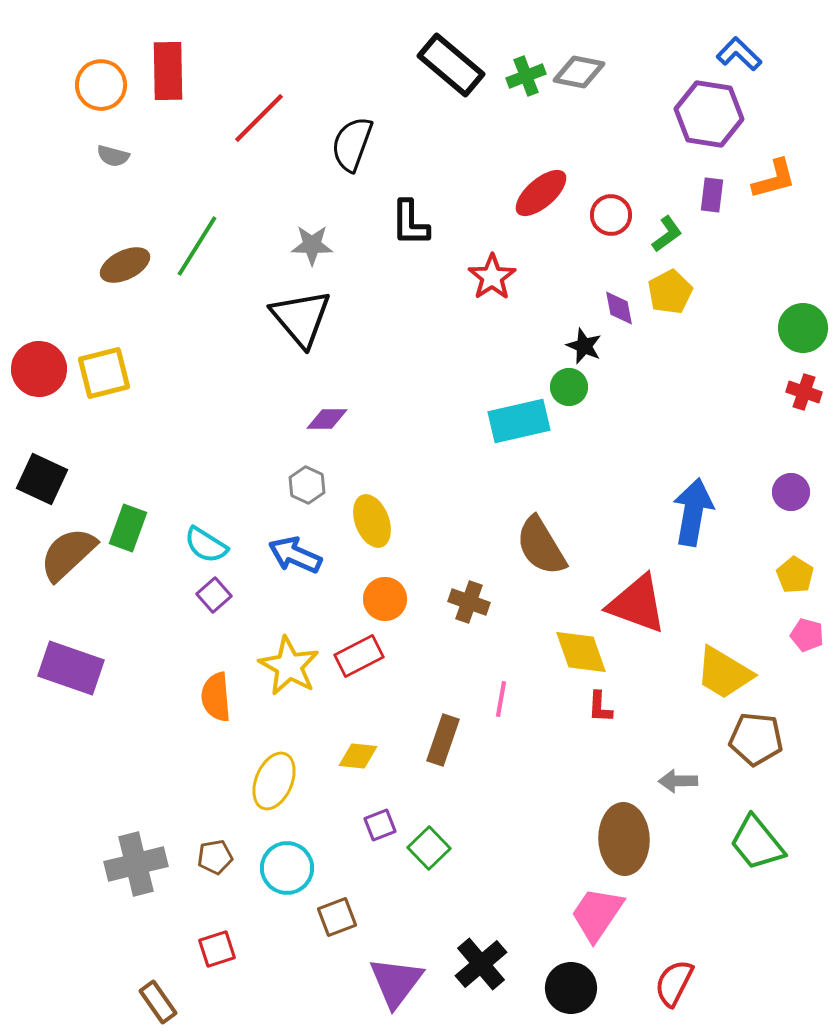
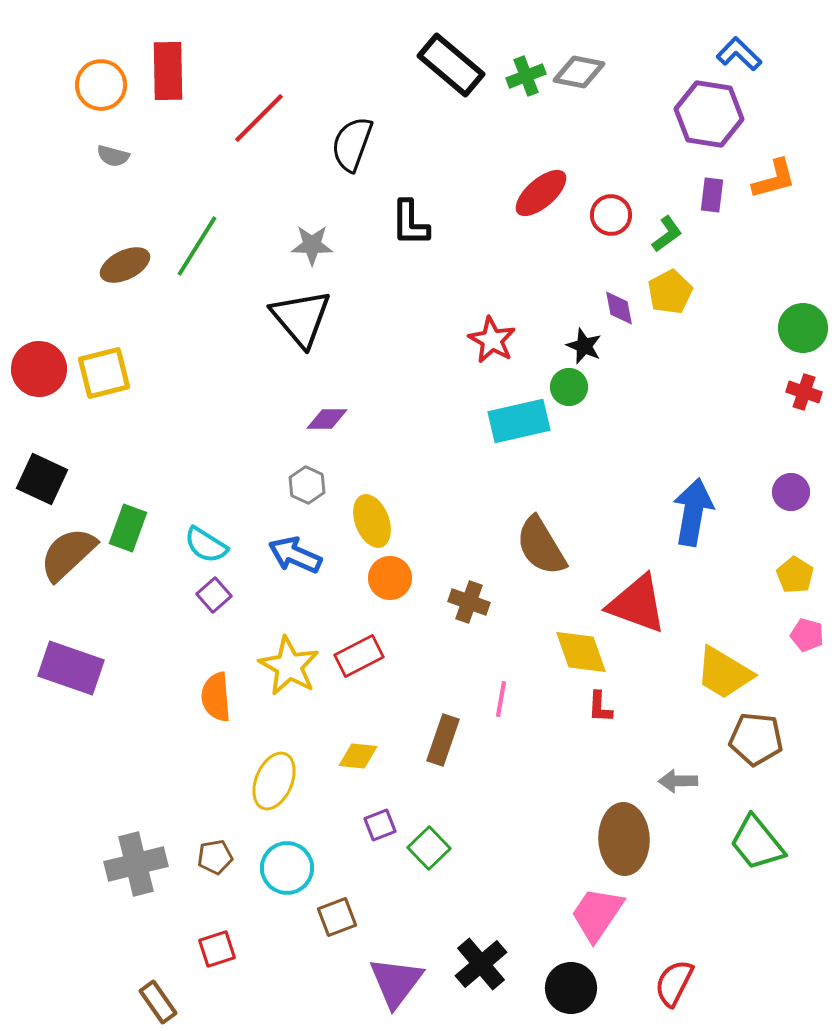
red star at (492, 277): moved 63 px down; rotated 9 degrees counterclockwise
orange circle at (385, 599): moved 5 px right, 21 px up
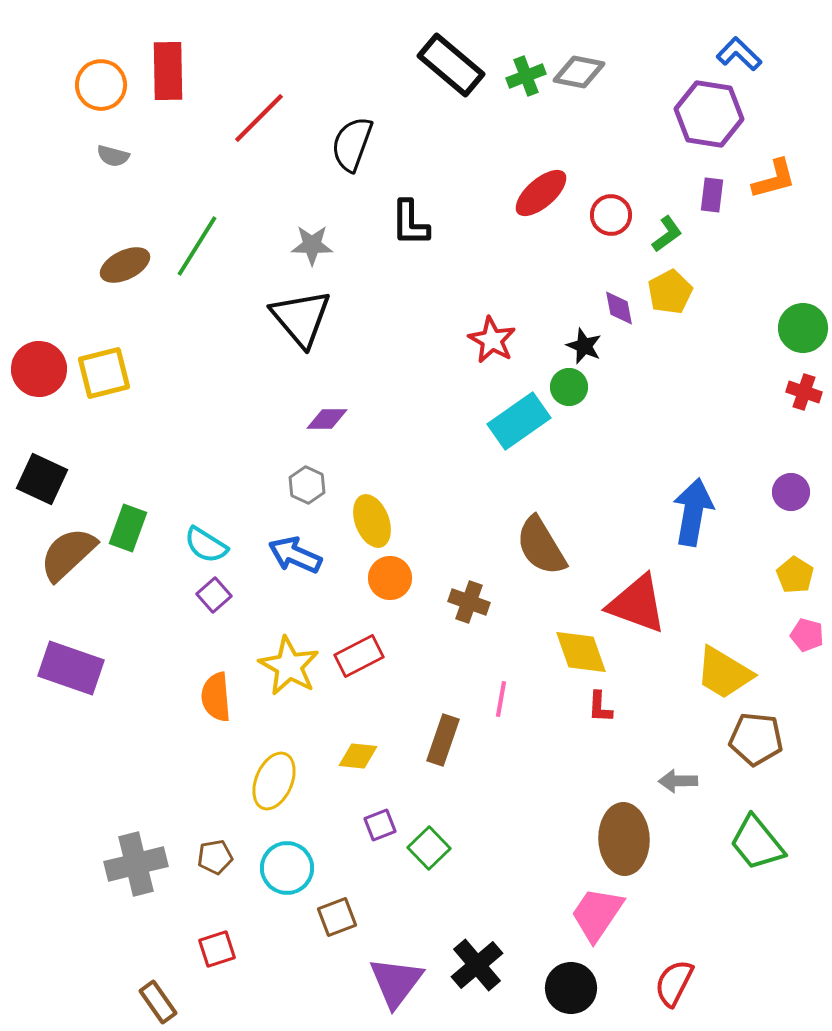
cyan rectangle at (519, 421): rotated 22 degrees counterclockwise
black cross at (481, 964): moved 4 px left, 1 px down
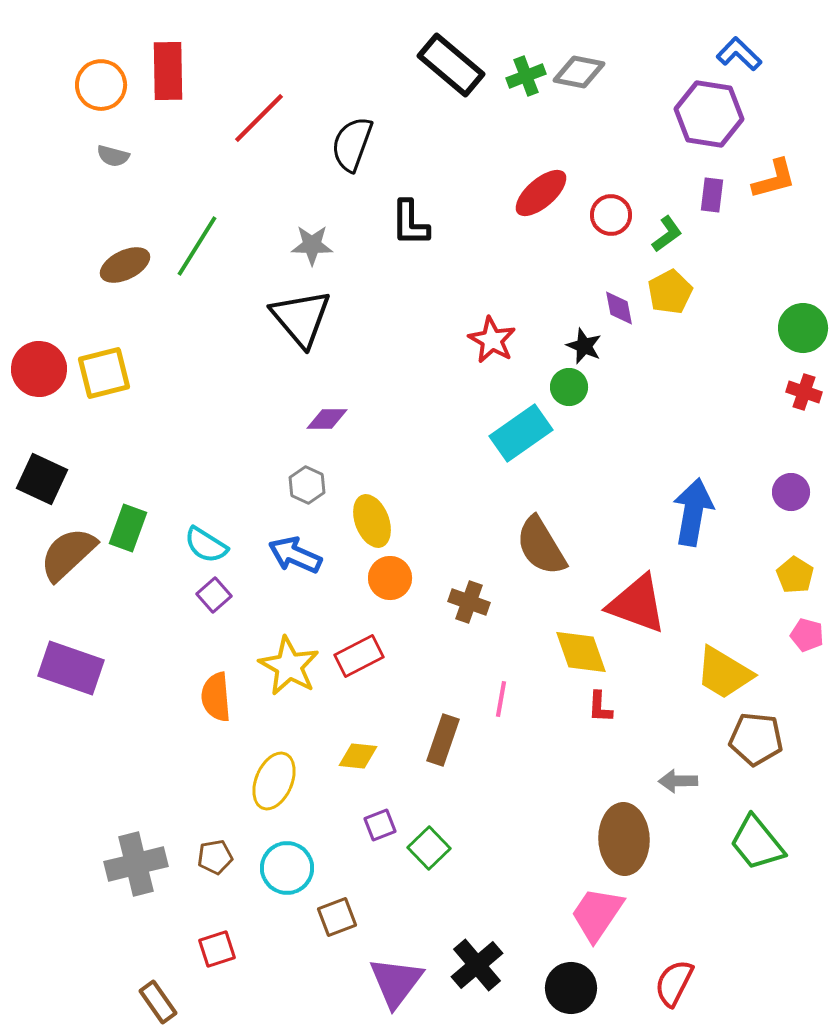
cyan rectangle at (519, 421): moved 2 px right, 12 px down
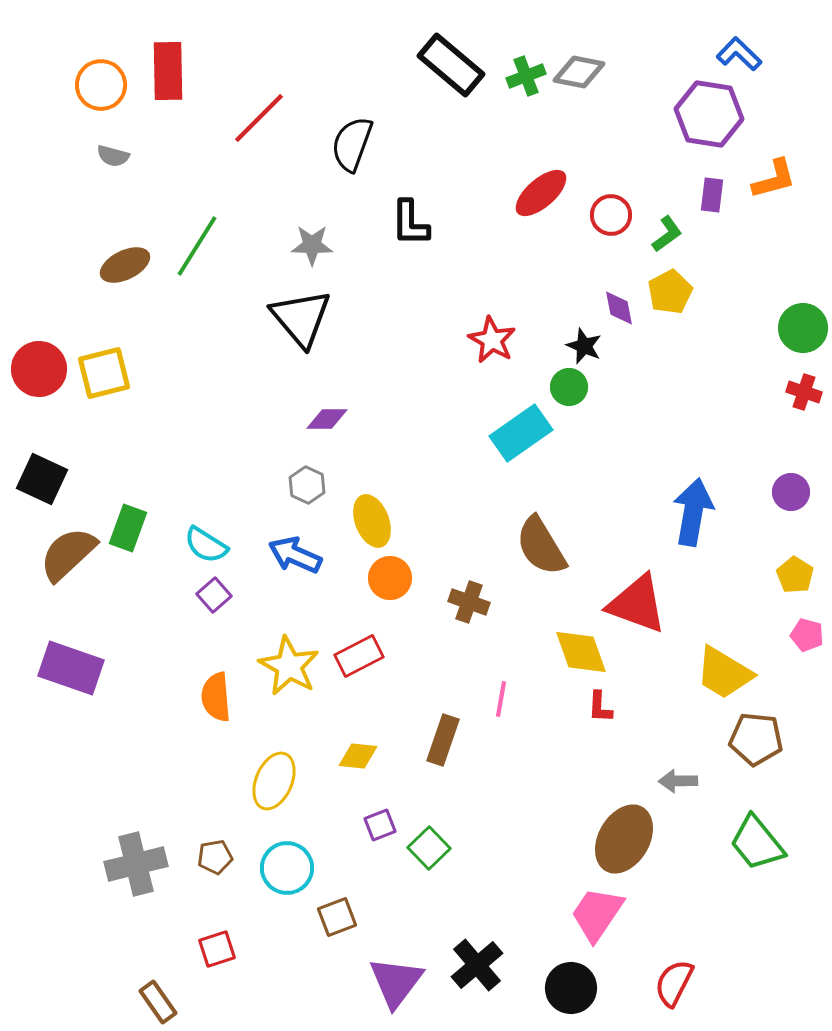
brown ellipse at (624, 839): rotated 32 degrees clockwise
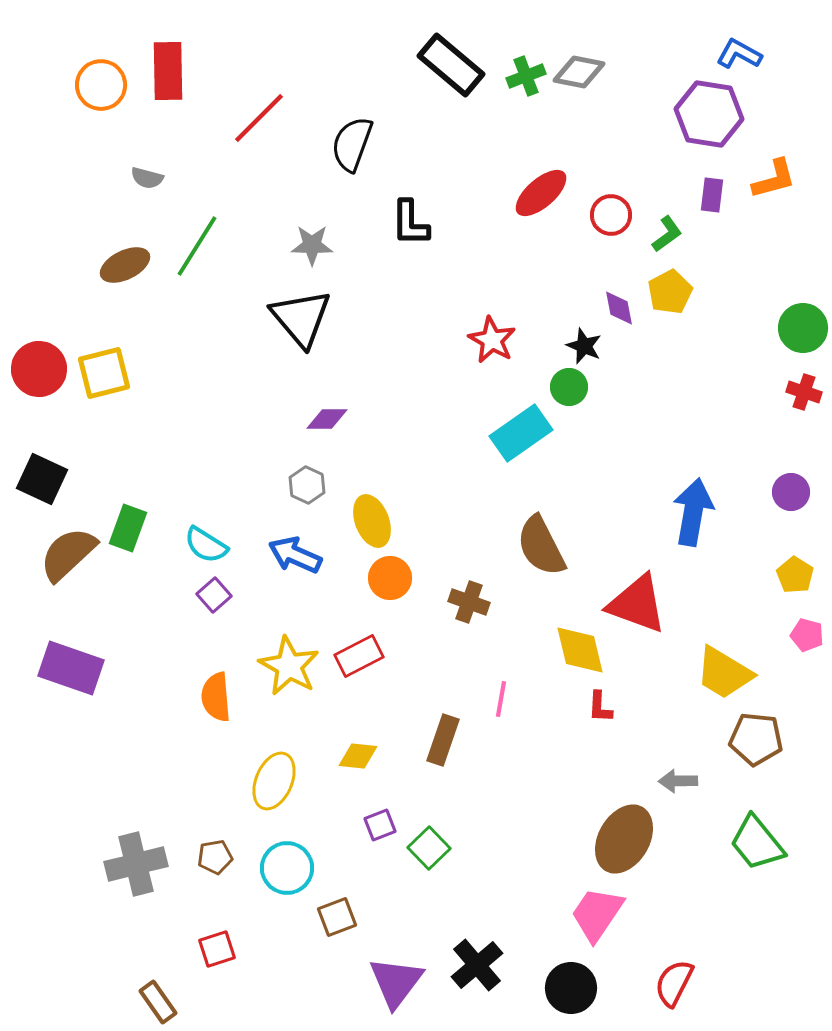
blue L-shape at (739, 54): rotated 15 degrees counterclockwise
gray semicircle at (113, 156): moved 34 px right, 22 px down
brown semicircle at (541, 546): rotated 4 degrees clockwise
yellow diamond at (581, 652): moved 1 px left, 2 px up; rotated 6 degrees clockwise
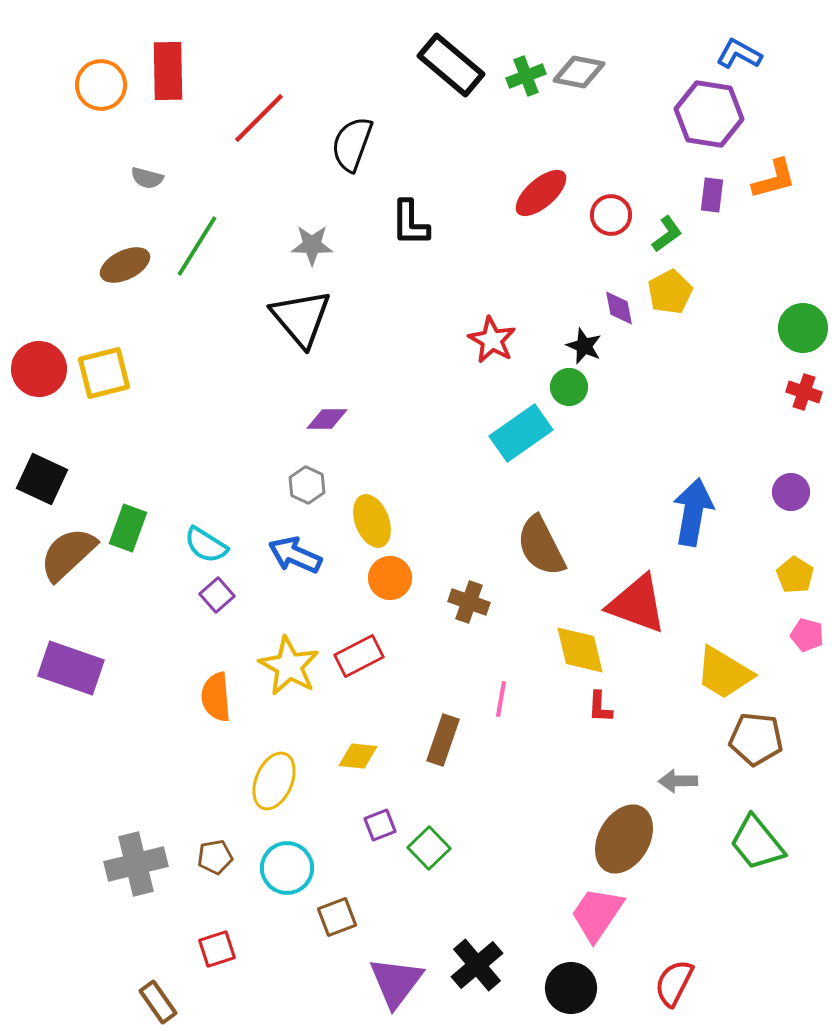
purple square at (214, 595): moved 3 px right
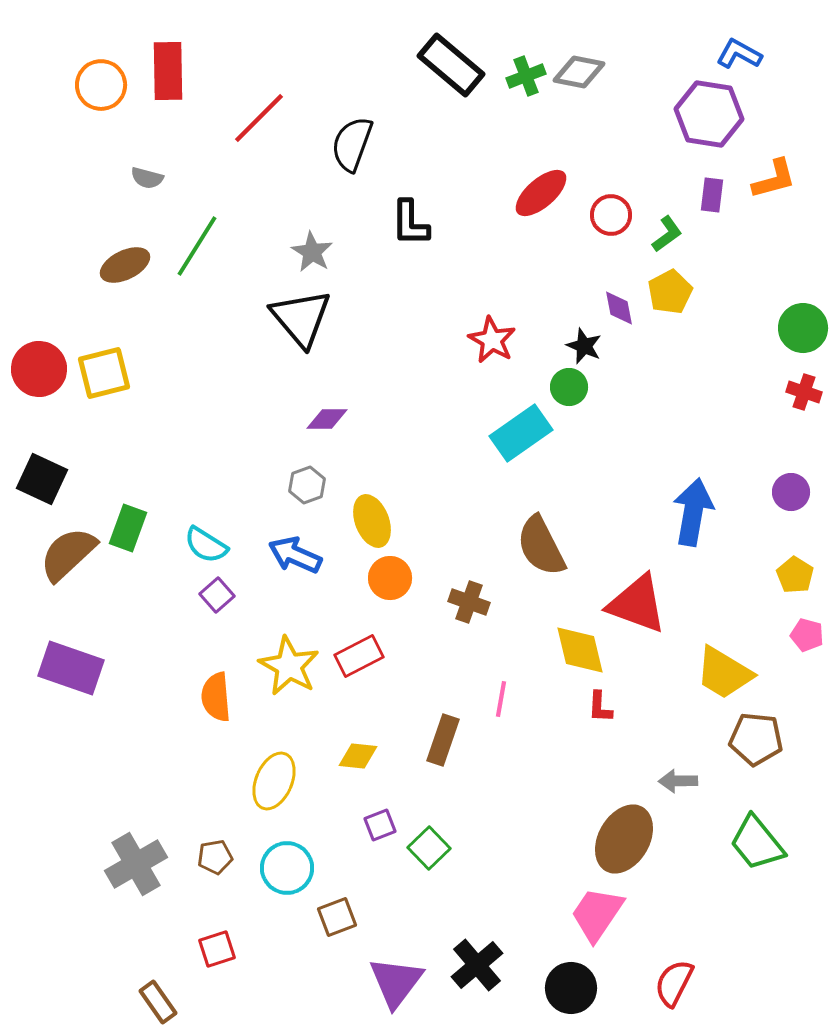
gray star at (312, 245): moved 7 px down; rotated 30 degrees clockwise
gray hexagon at (307, 485): rotated 15 degrees clockwise
gray cross at (136, 864): rotated 16 degrees counterclockwise
